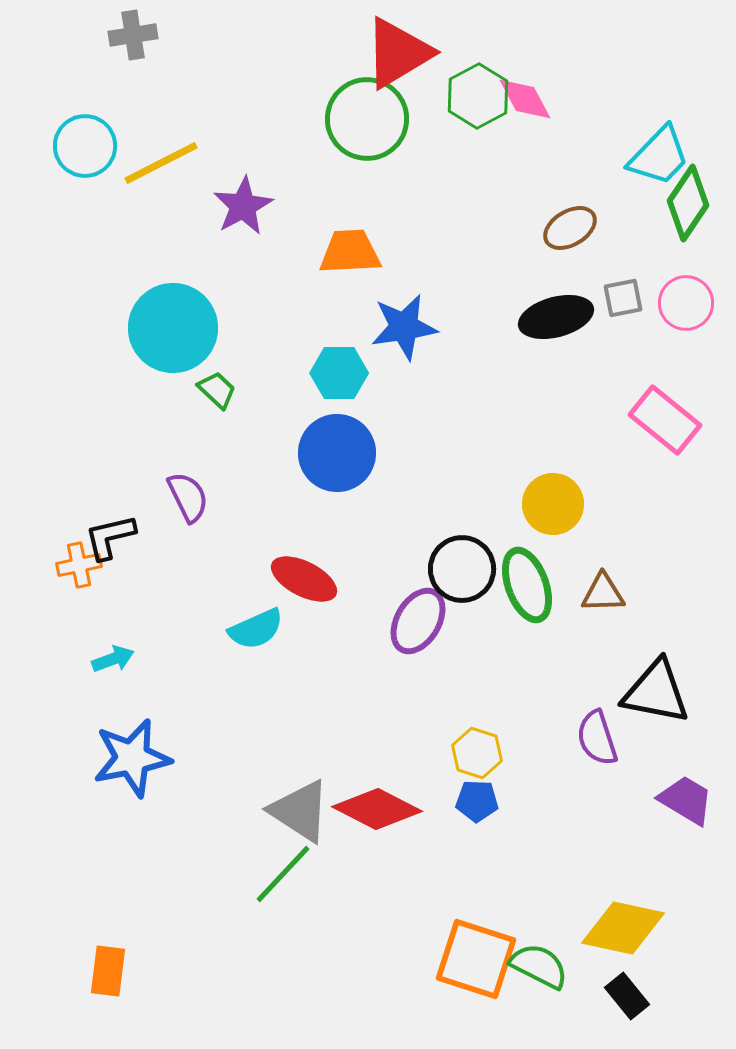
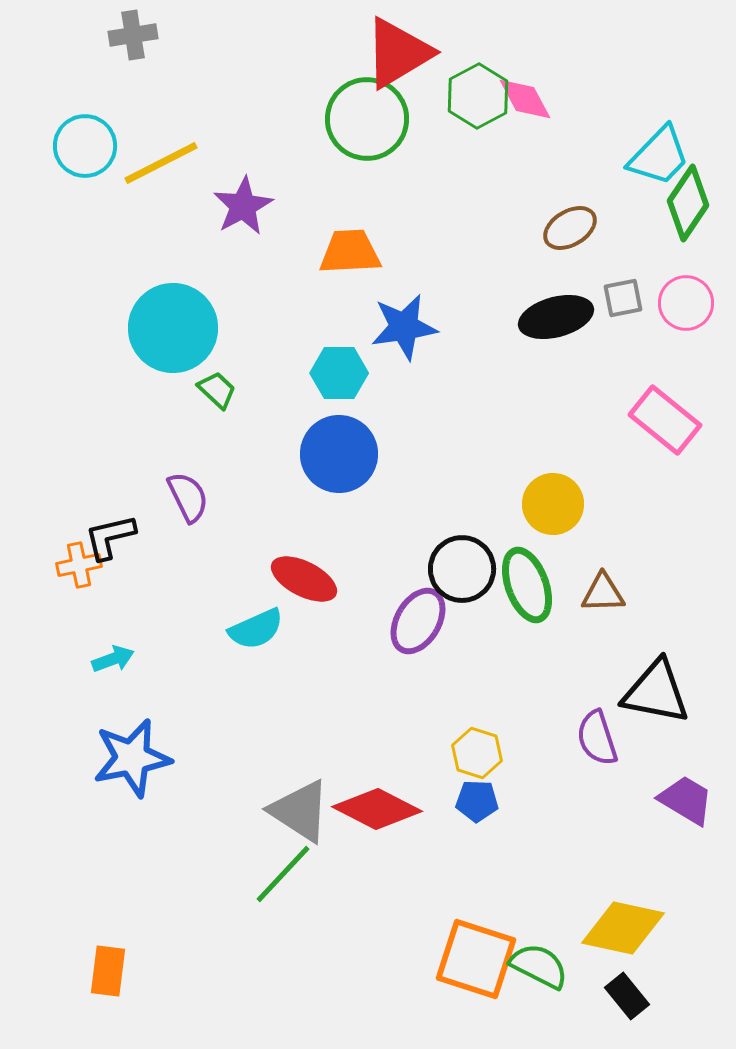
blue circle at (337, 453): moved 2 px right, 1 px down
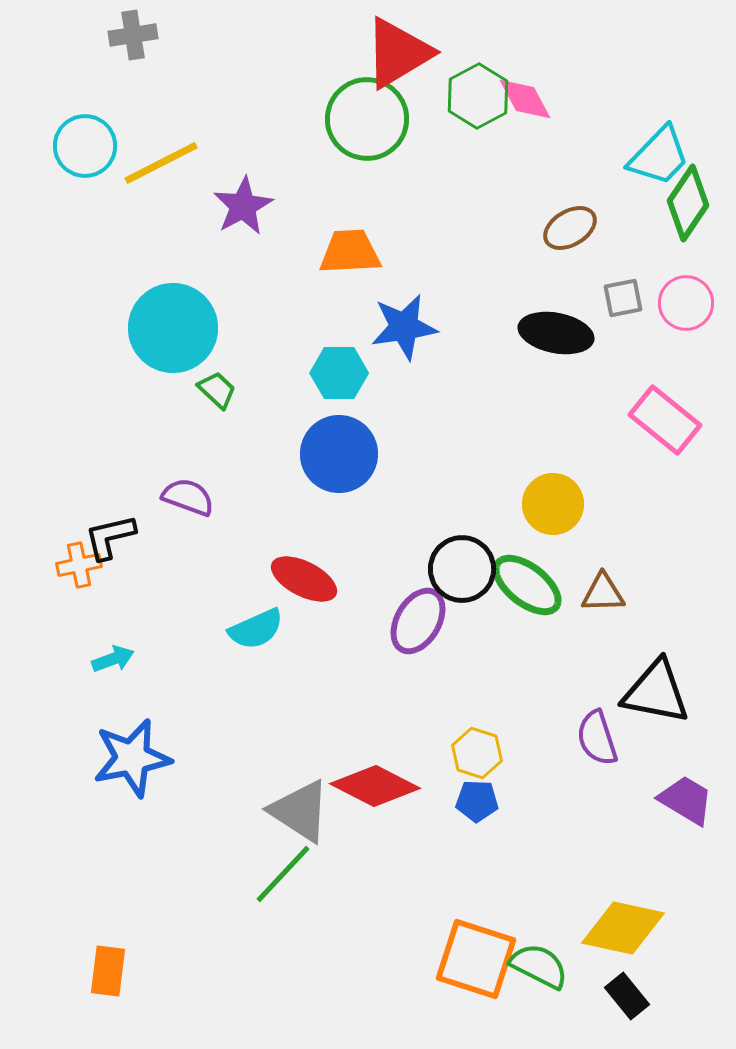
black ellipse at (556, 317): moved 16 px down; rotated 26 degrees clockwise
purple semicircle at (188, 497): rotated 44 degrees counterclockwise
green ellipse at (527, 585): rotated 32 degrees counterclockwise
red diamond at (377, 809): moved 2 px left, 23 px up
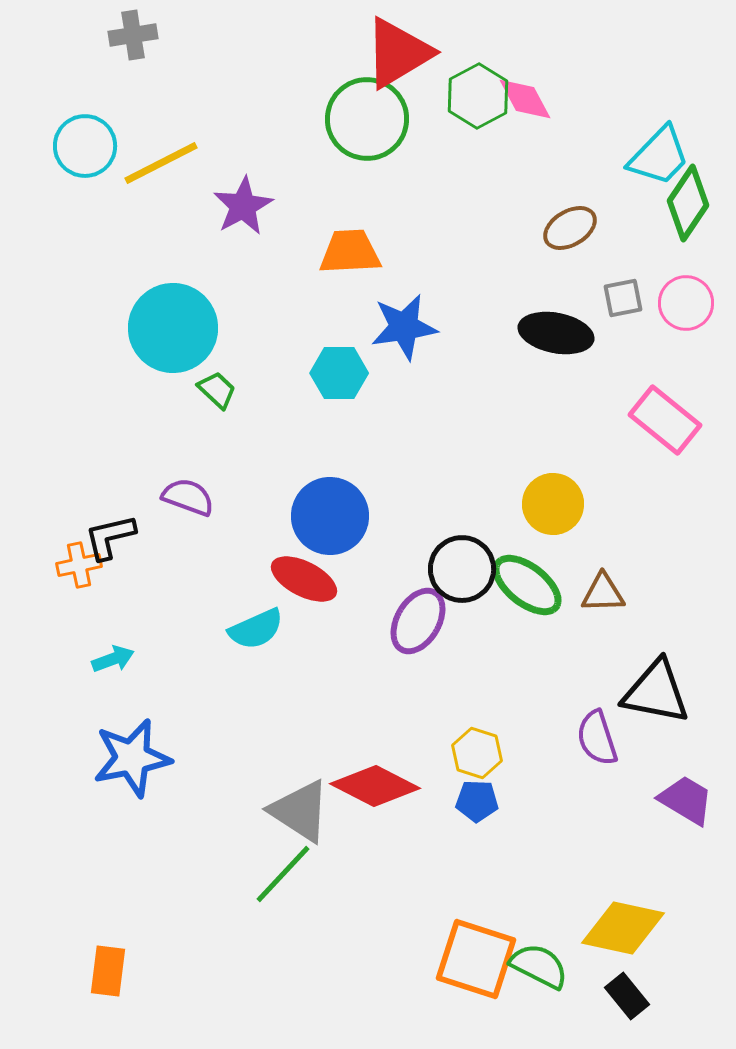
blue circle at (339, 454): moved 9 px left, 62 px down
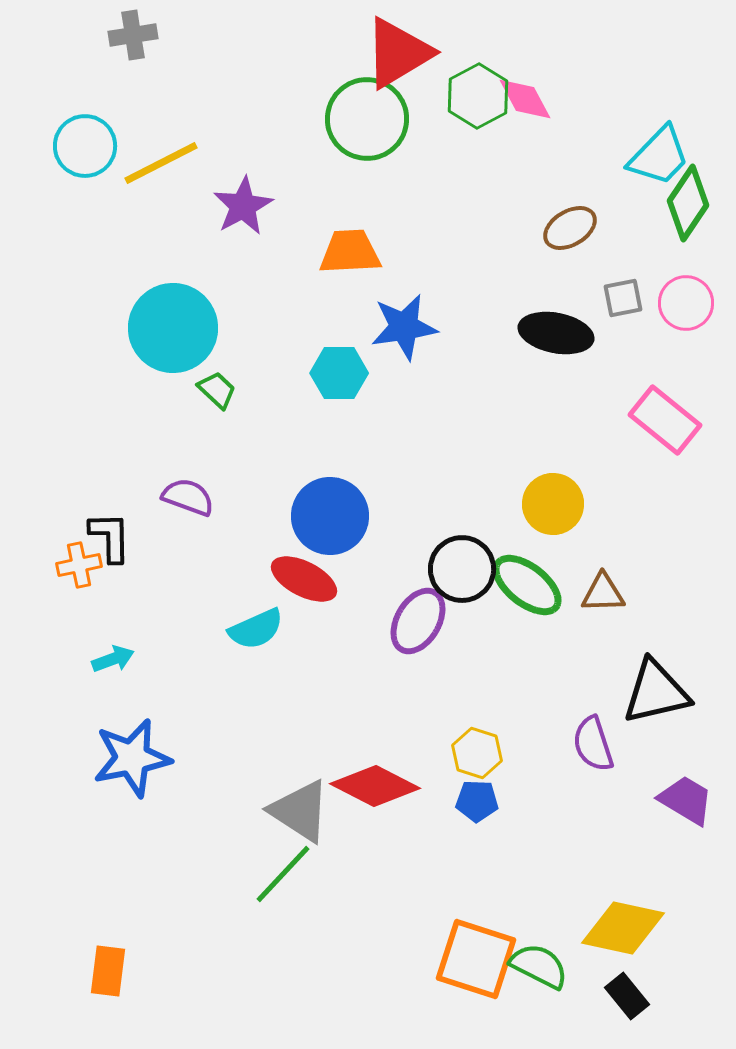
black L-shape at (110, 537): rotated 102 degrees clockwise
black triangle at (656, 692): rotated 24 degrees counterclockwise
purple semicircle at (597, 738): moved 4 px left, 6 px down
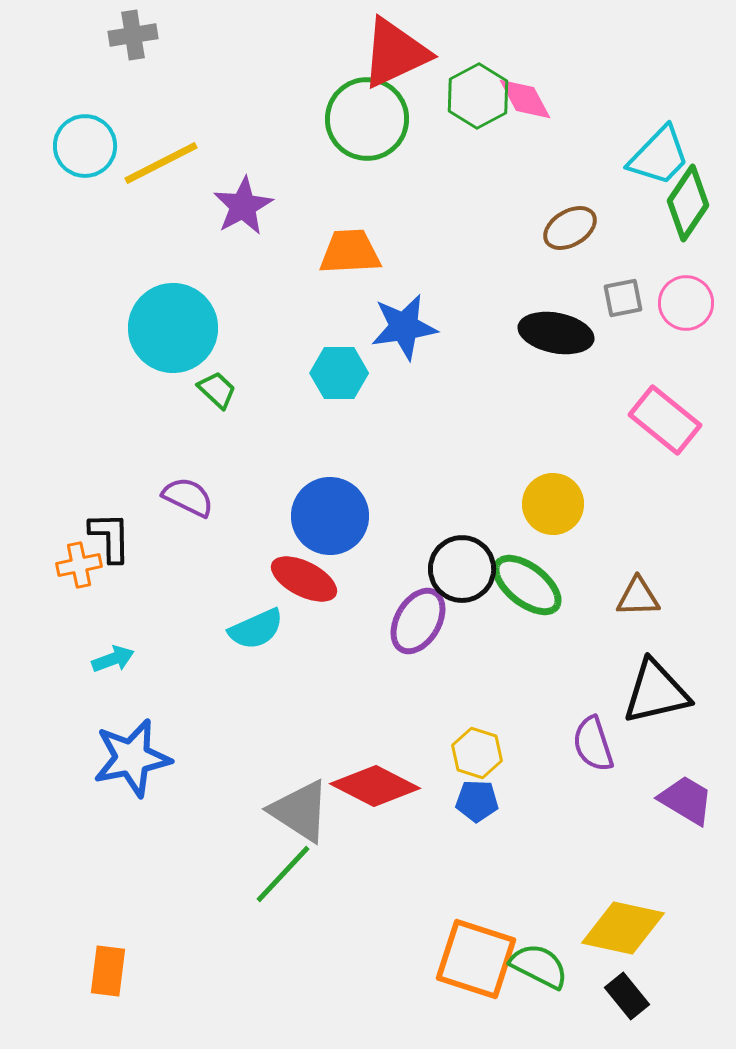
red triangle at (398, 53): moved 3 px left; rotated 6 degrees clockwise
purple semicircle at (188, 497): rotated 6 degrees clockwise
brown triangle at (603, 593): moved 35 px right, 4 px down
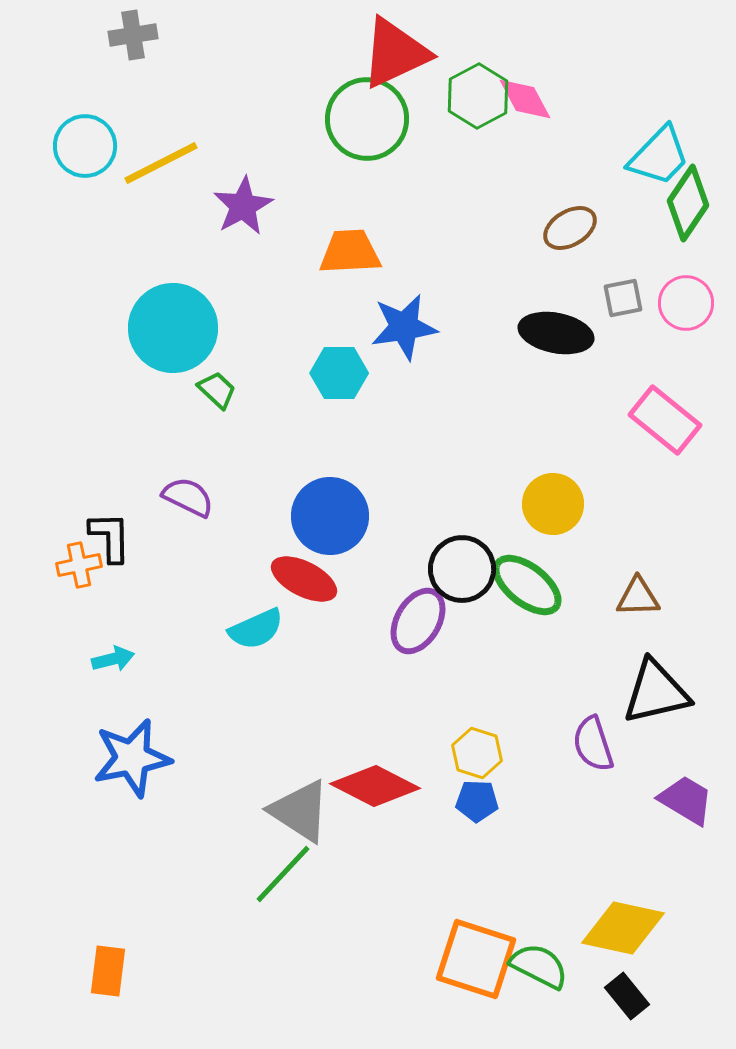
cyan arrow at (113, 659): rotated 6 degrees clockwise
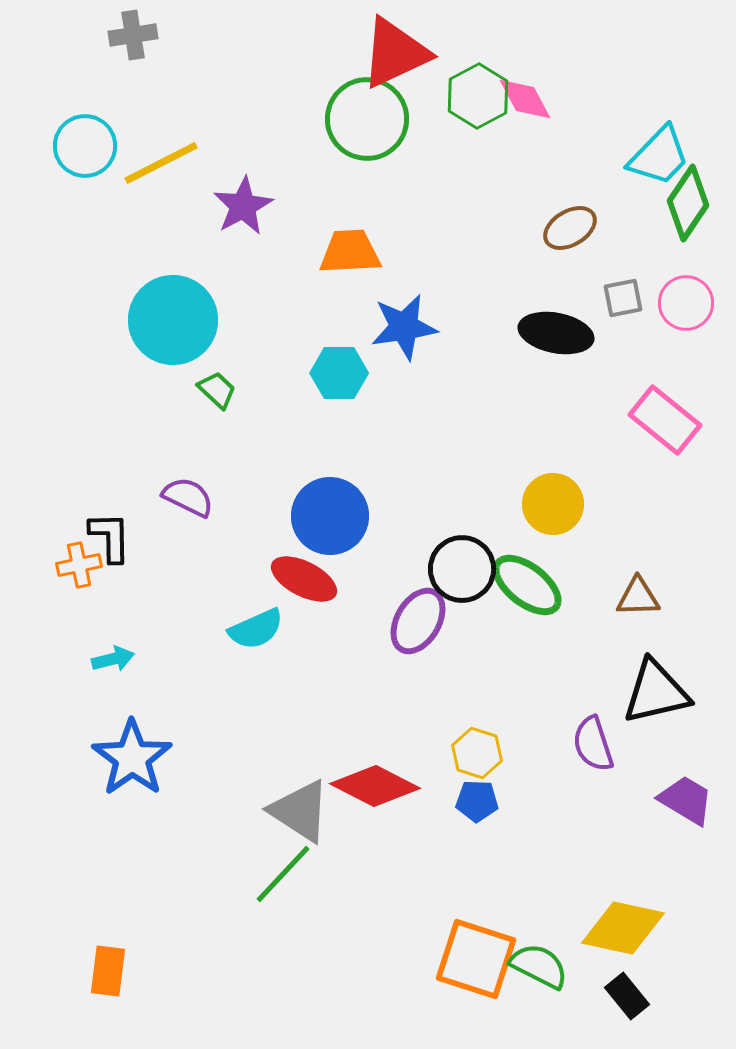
cyan circle at (173, 328): moved 8 px up
blue star at (132, 758): rotated 24 degrees counterclockwise
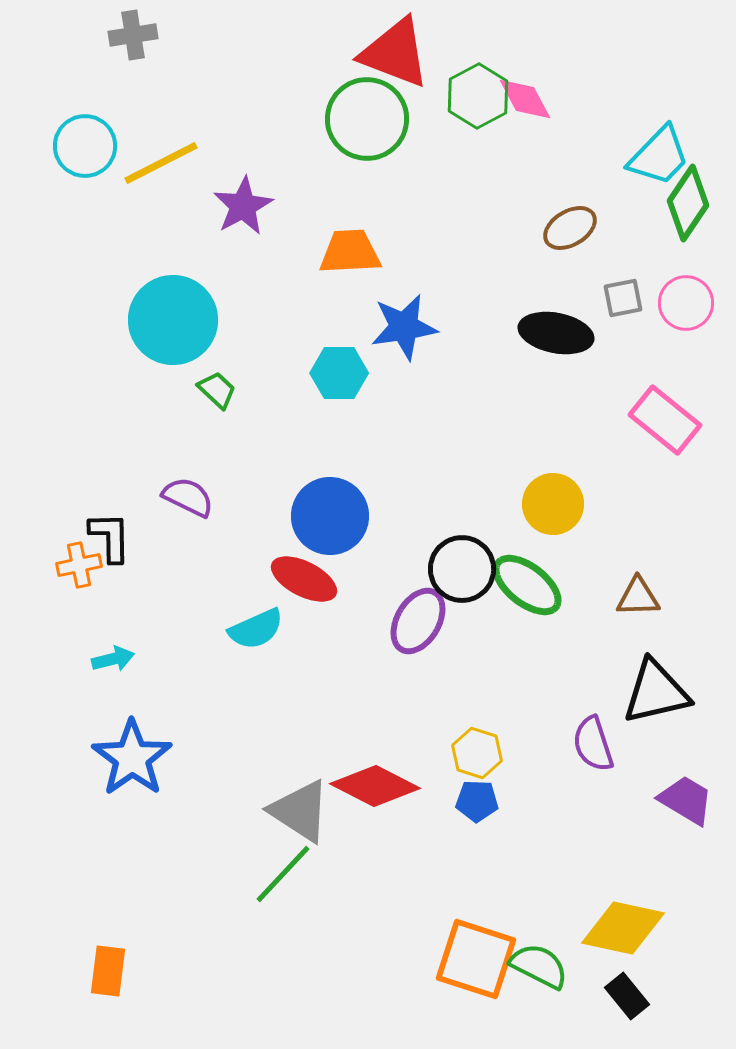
red triangle at (395, 53): rotated 46 degrees clockwise
